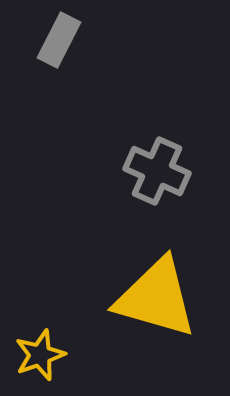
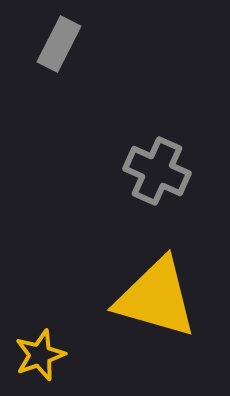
gray rectangle: moved 4 px down
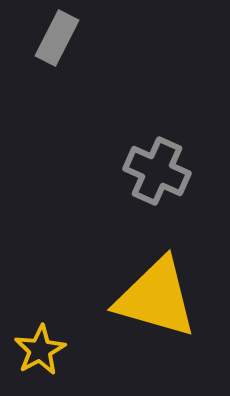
gray rectangle: moved 2 px left, 6 px up
yellow star: moved 5 px up; rotated 9 degrees counterclockwise
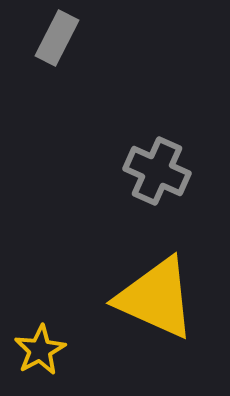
yellow triangle: rotated 8 degrees clockwise
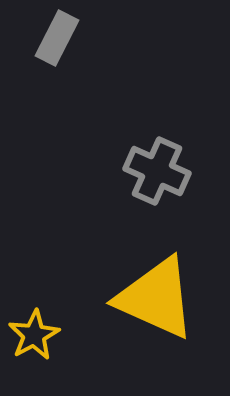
yellow star: moved 6 px left, 15 px up
